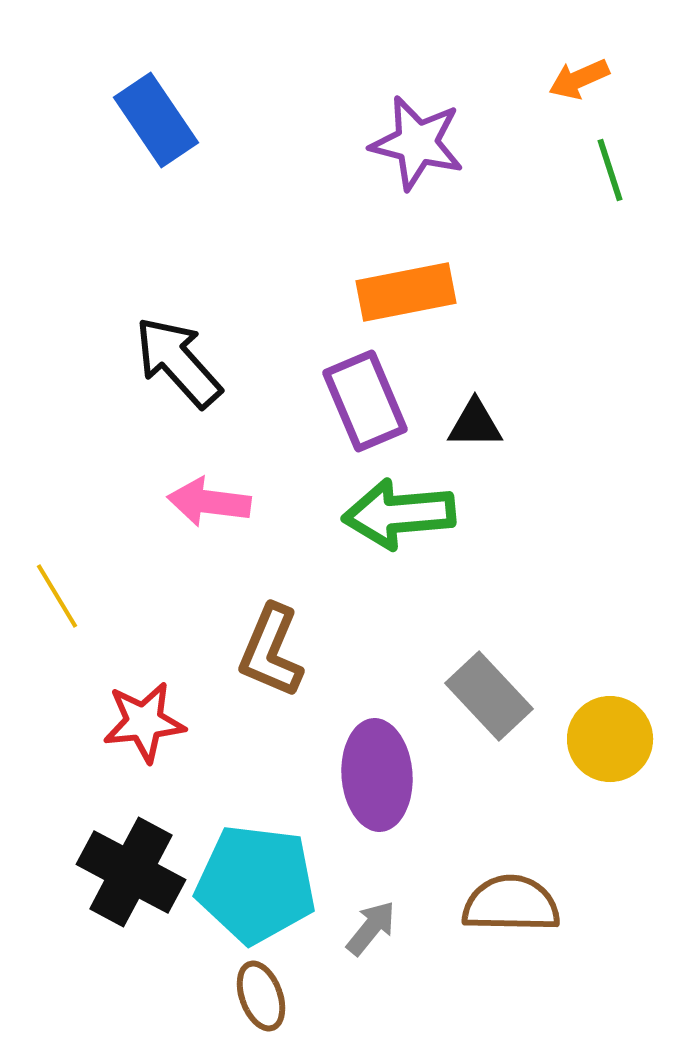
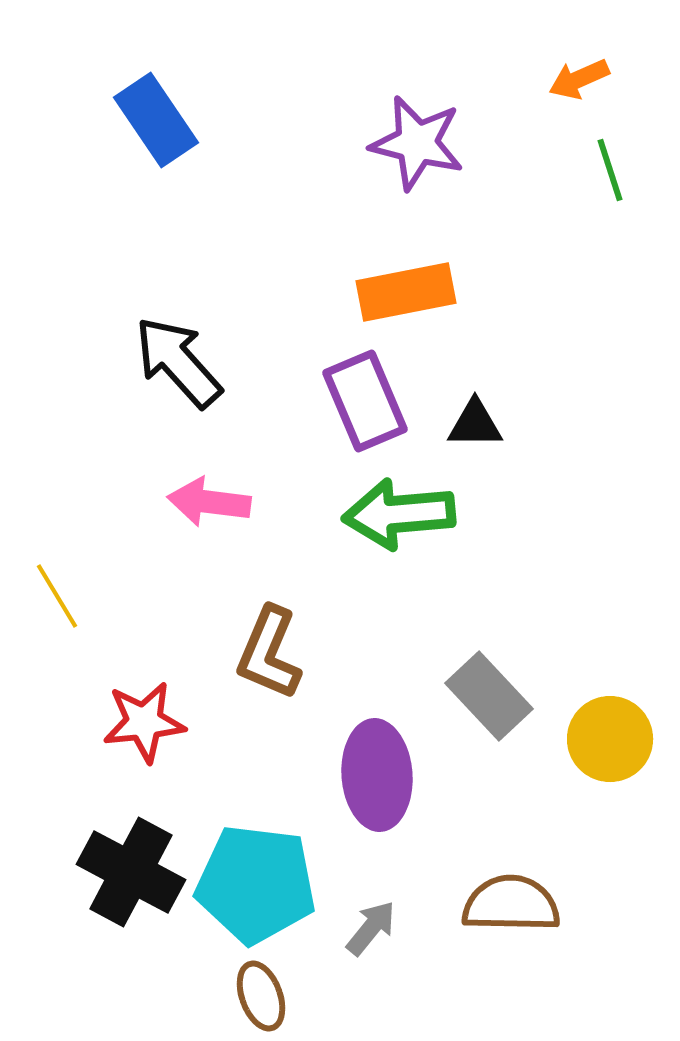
brown L-shape: moved 2 px left, 2 px down
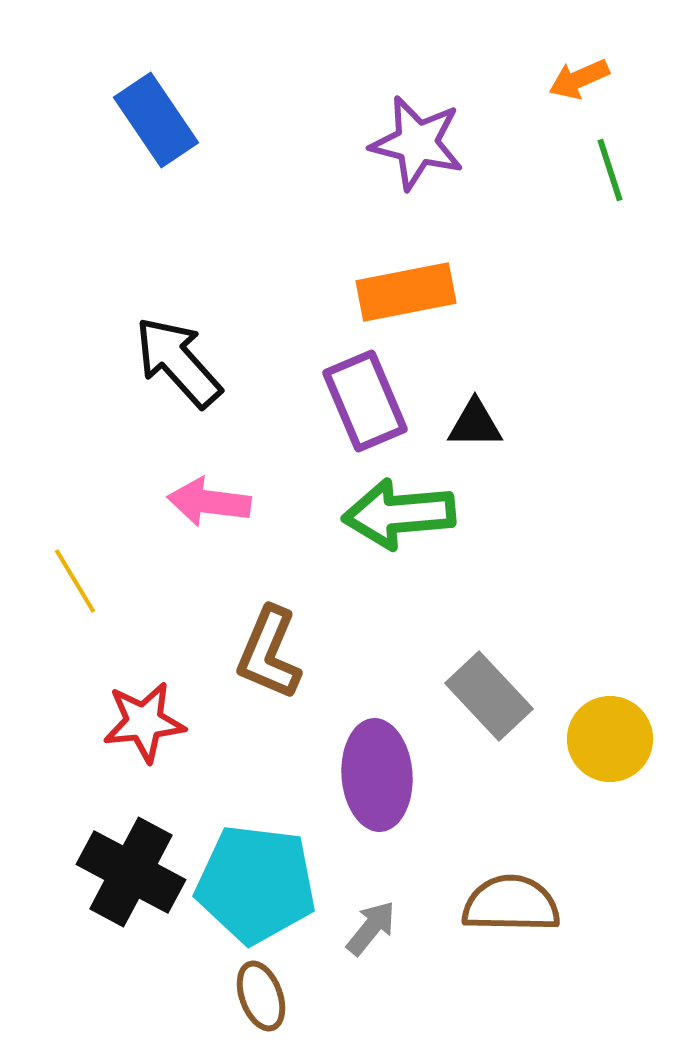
yellow line: moved 18 px right, 15 px up
